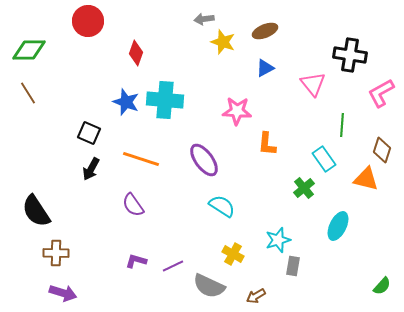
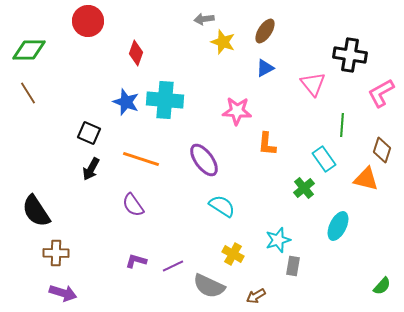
brown ellipse: rotated 35 degrees counterclockwise
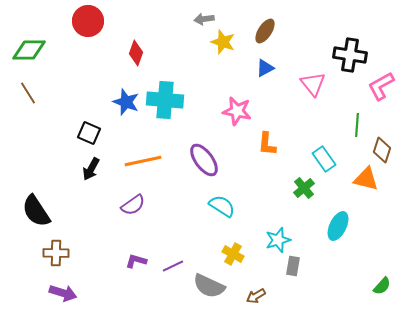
pink L-shape: moved 7 px up
pink star: rotated 8 degrees clockwise
green line: moved 15 px right
orange line: moved 2 px right, 2 px down; rotated 30 degrees counterclockwise
purple semicircle: rotated 90 degrees counterclockwise
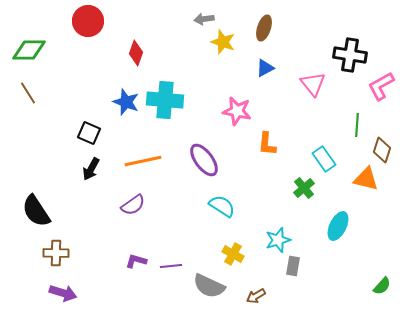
brown ellipse: moved 1 px left, 3 px up; rotated 15 degrees counterclockwise
purple line: moved 2 px left; rotated 20 degrees clockwise
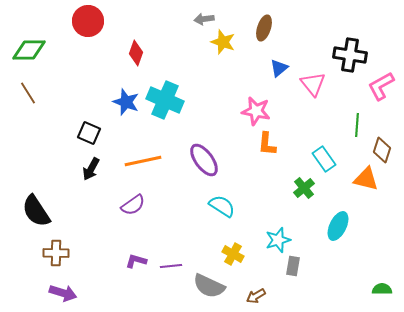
blue triangle: moved 14 px right; rotated 12 degrees counterclockwise
cyan cross: rotated 18 degrees clockwise
pink star: moved 19 px right
green semicircle: moved 3 px down; rotated 132 degrees counterclockwise
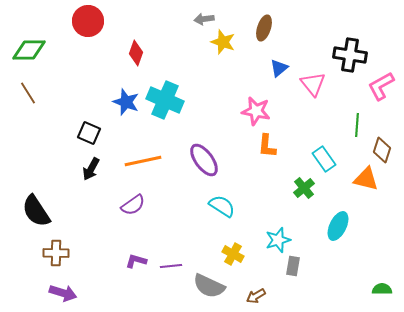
orange L-shape: moved 2 px down
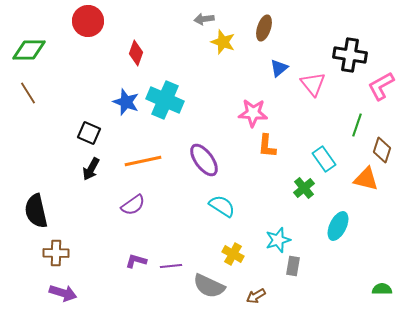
pink star: moved 3 px left, 2 px down; rotated 8 degrees counterclockwise
green line: rotated 15 degrees clockwise
black semicircle: rotated 20 degrees clockwise
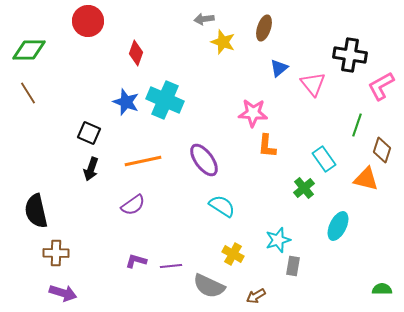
black arrow: rotated 10 degrees counterclockwise
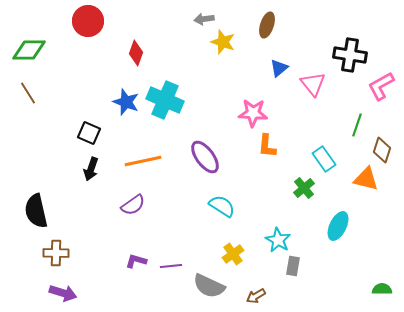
brown ellipse: moved 3 px right, 3 px up
purple ellipse: moved 1 px right, 3 px up
cyan star: rotated 25 degrees counterclockwise
yellow cross: rotated 25 degrees clockwise
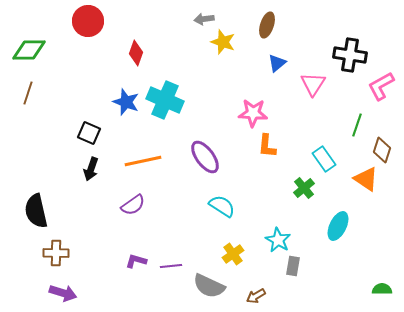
blue triangle: moved 2 px left, 5 px up
pink triangle: rotated 12 degrees clockwise
brown line: rotated 50 degrees clockwise
orange triangle: rotated 20 degrees clockwise
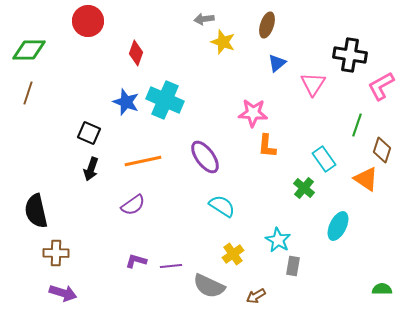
green cross: rotated 10 degrees counterclockwise
